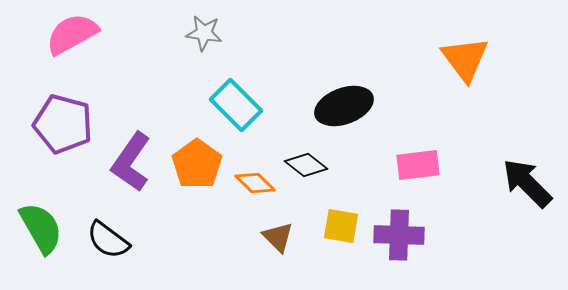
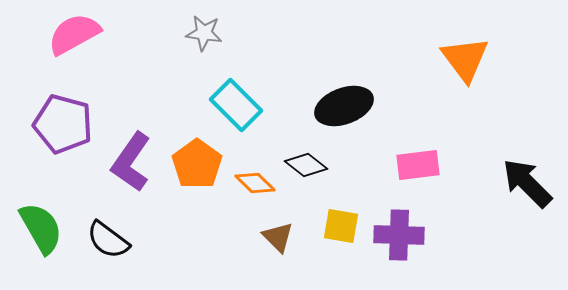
pink semicircle: moved 2 px right
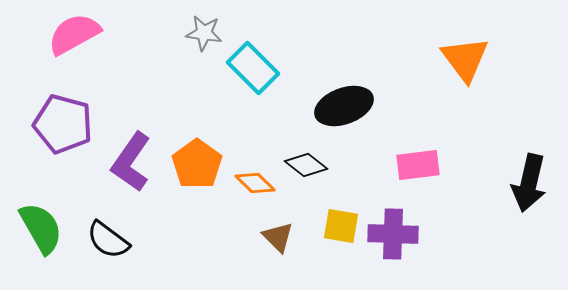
cyan rectangle: moved 17 px right, 37 px up
black arrow: moved 2 px right; rotated 122 degrees counterclockwise
purple cross: moved 6 px left, 1 px up
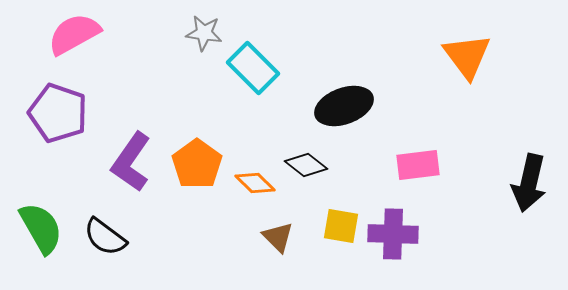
orange triangle: moved 2 px right, 3 px up
purple pentagon: moved 5 px left, 11 px up; rotated 4 degrees clockwise
black semicircle: moved 3 px left, 3 px up
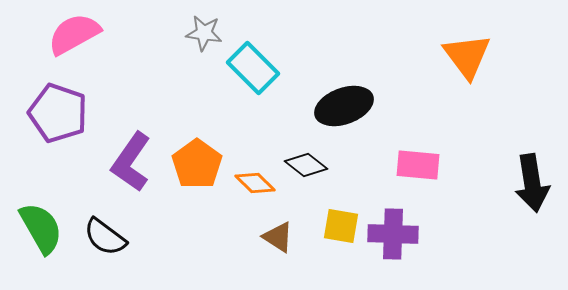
pink rectangle: rotated 12 degrees clockwise
black arrow: moved 3 px right; rotated 22 degrees counterclockwise
brown triangle: rotated 12 degrees counterclockwise
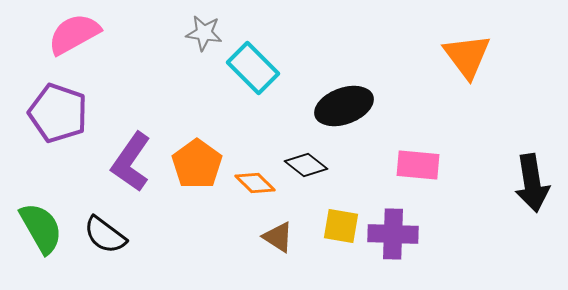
black semicircle: moved 2 px up
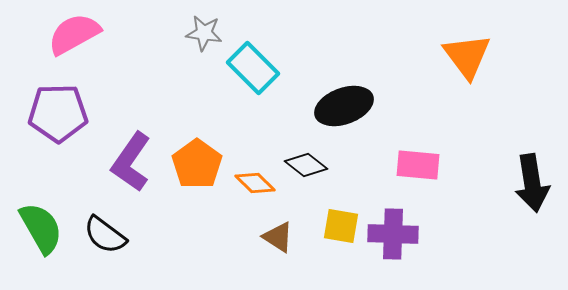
purple pentagon: rotated 20 degrees counterclockwise
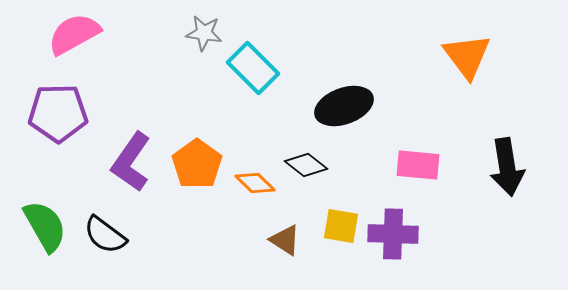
black arrow: moved 25 px left, 16 px up
green semicircle: moved 4 px right, 2 px up
brown triangle: moved 7 px right, 3 px down
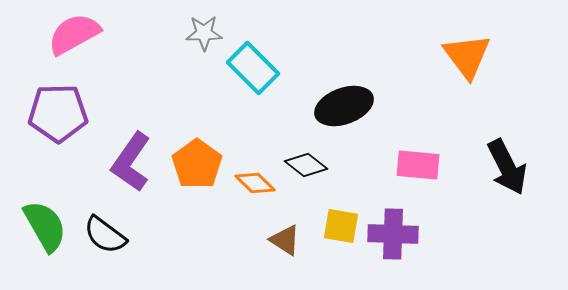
gray star: rotated 9 degrees counterclockwise
black arrow: rotated 18 degrees counterclockwise
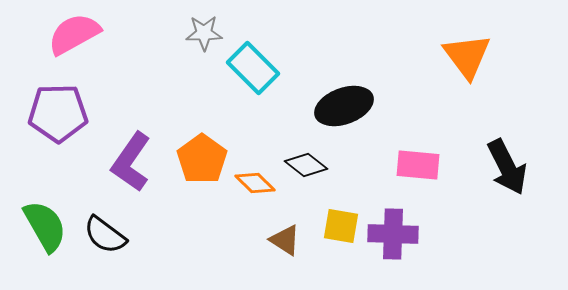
orange pentagon: moved 5 px right, 5 px up
